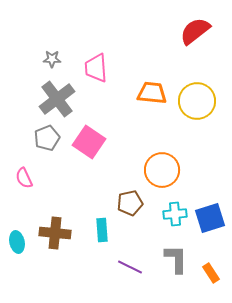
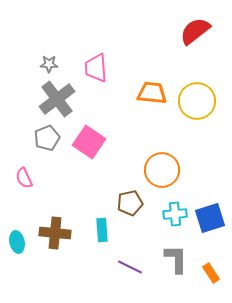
gray star: moved 3 px left, 5 px down
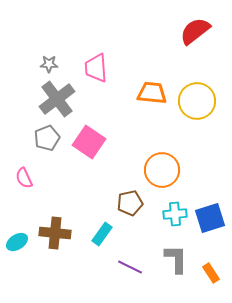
cyan rectangle: moved 4 px down; rotated 40 degrees clockwise
cyan ellipse: rotated 70 degrees clockwise
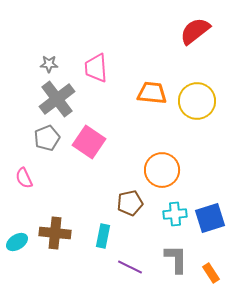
cyan rectangle: moved 1 px right, 2 px down; rotated 25 degrees counterclockwise
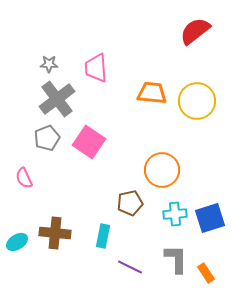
orange rectangle: moved 5 px left
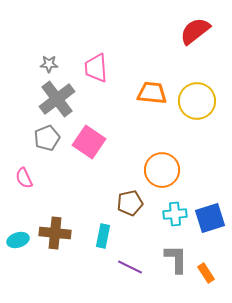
cyan ellipse: moved 1 px right, 2 px up; rotated 15 degrees clockwise
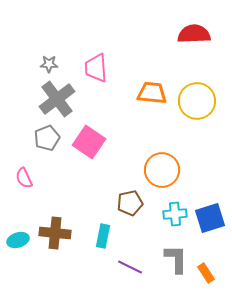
red semicircle: moved 1 px left, 3 px down; rotated 36 degrees clockwise
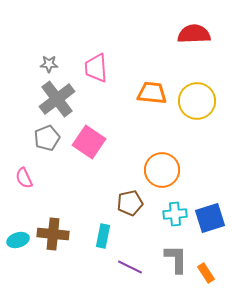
brown cross: moved 2 px left, 1 px down
